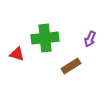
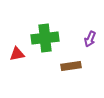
red triangle: rotated 28 degrees counterclockwise
brown rectangle: rotated 24 degrees clockwise
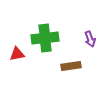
purple arrow: rotated 42 degrees counterclockwise
